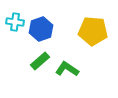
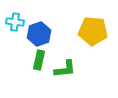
blue hexagon: moved 2 px left, 5 px down
green rectangle: moved 1 px left, 1 px up; rotated 36 degrees counterclockwise
green L-shape: moved 2 px left; rotated 140 degrees clockwise
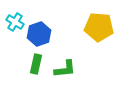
cyan cross: rotated 24 degrees clockwise
yellow pentagon: moved 6 px right, 4 px up
green rectangle: moved 3 px left, 4 px down
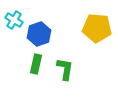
cyan cross: moved 1 px left, 2 px up
yellow pentagon: moved 2 px left, 1 px down
green L-shape: rotated 75 degrees counterclockwise
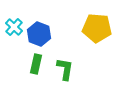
cyan cross: moved 7 px down; rotated 12 degrees clockwise
blue hexagon: rotated 20 degrees counterclockwise
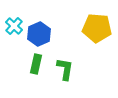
cyan cross: moved 1 px up
blue hexagon: rotated 15 degrees clockwise
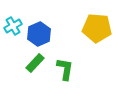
cyan cross: moved 1 px left; rotated 18 degrees clockwise
green rectangle: moved 1 px left, 1 px up; rotated 30 degrees clockwise
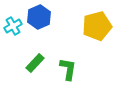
yellow pentagon: moved 2 px up; rotated 20 degrees counterclockwise
blue hexagon: moved 17 px up
green L-shape: moved 3 px right
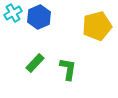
cyan cross: moved 13 px up
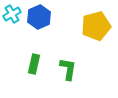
cyan cross: moved 1 px left, 1 px down
yellow pentagon: moved 1 px left
green rectangle: moved 1 px left, 1 px down; rotated 30 degrees counterclockwise
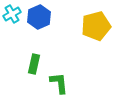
green L-shape: moved 9 px left, 14 px down; rotated 15 degrees counterclockwise
